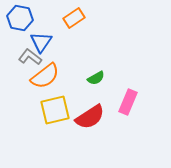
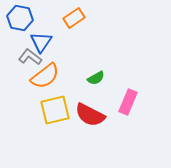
red semicircle: moved 2 px up; rotated 60 degrees clockwise
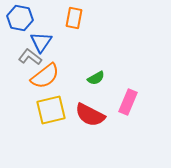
orange rectangle: rotated 45 degrees counterclockwise
yellow square: moved 4 px left
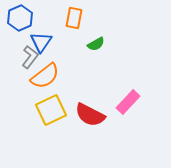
blue hexagon: rotated 25 degrees clockwise
gray L-shape: rotated 90 degrees clockwise
green semicircle: moved 34 px up
pink rectangle: rotated 20 degrees clockwise
yellow square: rotated 12 degrees counterclockwise
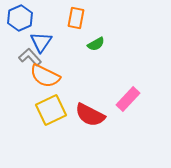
orange rectangle: moved 2 px right
gray L-shape: rotated 80 degrees counterclockwise
orange semicircle: rotated 64 degrees clockwise
pink rectangle: moved 3 px up
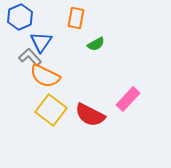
blue hexagon: moved 1 px up
yellow square: rotated 28 degrees counterclockwise
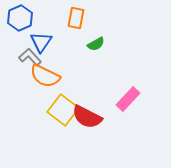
blue hexagon: moved 1 px down
yellow square: moved 12 px right
red semicircle: moved 3 px left, 2 px down
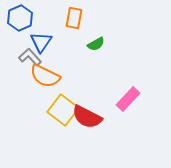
orange rectangle: moved 2 px left
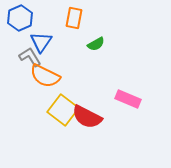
gray L-shape: rotated 10 degrees clockwise
pink rectangle: rotated 70 degrees clockwise
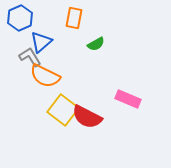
blue triangle: rotated 15 degrees clockwise
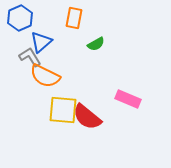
yellow square: rotated 32 degrees counterclockwise
red semicircle: rotated 12 degrees clockwise
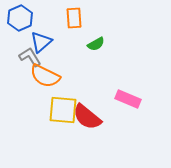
orange rectangle: rotated 15 degrees counterclockwise
